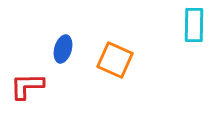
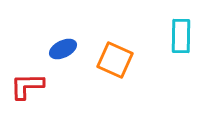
cyan rectangle: moved 13 px left, 11 px down
blue ellipse: rotated 48 degrees clockwise
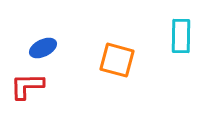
blue ellipse: moved 20 px left, 1 px up
orange square: moved 2 px right; rotated 9 degrees counterclockwise
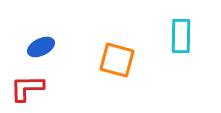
blue ellipse: moved 2 px left, 1 px up
red L-shape: moved 2 px down
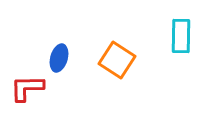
blue ellipse: moved 18 px right, 11 px down; rotated 48 degrees counterclockwise
orange square: rotated 18 degrees clockwise
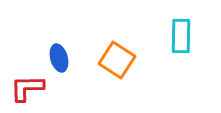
blue ellipse: rotated 32 degrees counterclockwise
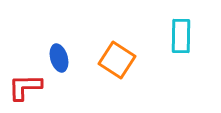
red L-shape: moved 2 px left, 1 px up
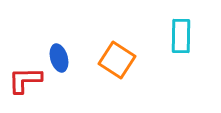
red L-shape: moved 7 px up
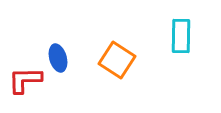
blue ellipse: moved 1 px left
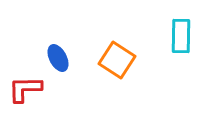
blue ellipse: rotated 12 degrees counterclockwise
red L-shape: moved 9 px down
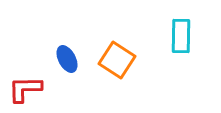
blue ellipse: moved 9 px right, 1 px down
